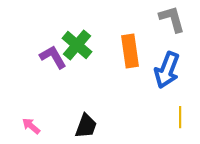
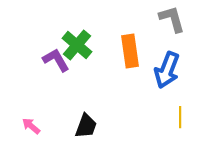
purple L-shape: moved 3 px right, 3 px down
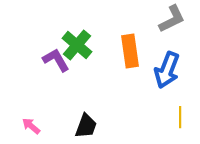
gray L-shape: rotated 80 degrees clockwise
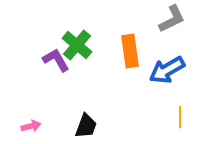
blue arrow: rotated 39 degrees clockwise
pink arrow: rotated 126 degrees clockwise
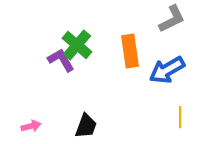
purple L-shape: moved 5 px right
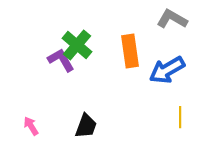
gray L-shape: rotated 124 degrees counterclockwise
pink arrow: rotated 108 degrees counterclockwise
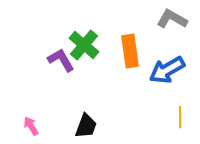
green cross: moved 7 px right
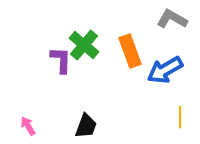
orange rectangle: rotated 12 degrees counterclockwise
purple L-shape: rotated 32 degrees clockwise
blue arrow: moved 2 px left
pink arrow: moved 3 px left
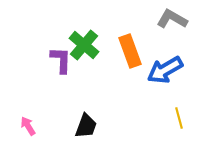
yellow line: moved 1 px left, 1 px down; rotated 15 degrees counterclockwise
